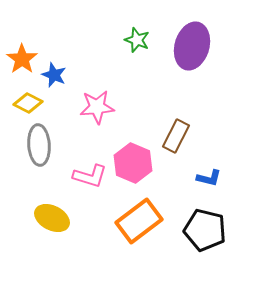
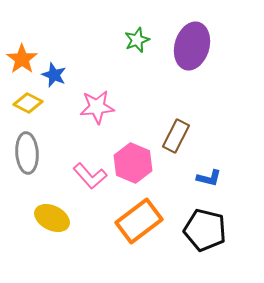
green star: rotated 30 degrees clockwise
gray ellipse: moved 12 px left, 8 px down
pink L-shape: rotated 32 degrees clockwise
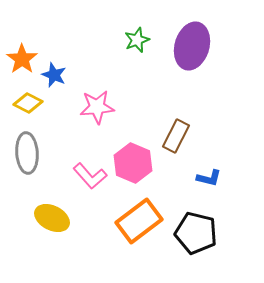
black pentagon: moved 9 px left, 3 px down
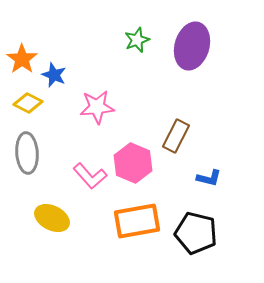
orange rectangle: moved 2 px left; rotated 27 degrees clockwise
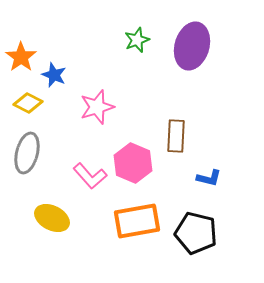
orange star: moved 1 px left, 2 px up
pink star: rotated 12 degrees counterclockwise
brown rectangle: rotated 24 degrees counterclockwise
gray ellipse: rotated 18 degrees clockwise
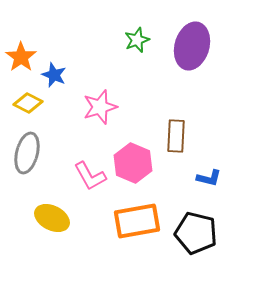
pink star: moved 3 px right
pink L-shape: rotated 12 degrees clockwise
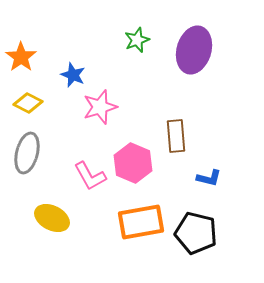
purple ellipse: moved 2 px right, 4 px down
blue star: moved 19 px right
brown rectangle: rotated 8 degrees counterclockwise
orange rectangle: moved 4 px right, 1 px down
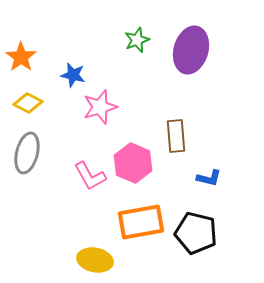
purple ellipse: moved 3 px left
blue star: rotated 10 degrees counterclockwise
yellow ellipse: moved 43 px right, 42 px down; rotated 16 degrees counterclockwise
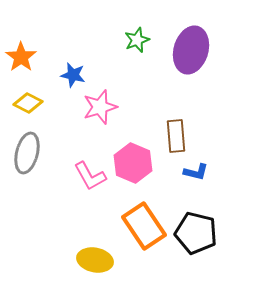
blue L-shape: moved 13 px left, 6 px up
orange rectangle: moved 3 px right, 4 px down; rotated 66 degrees clockwise
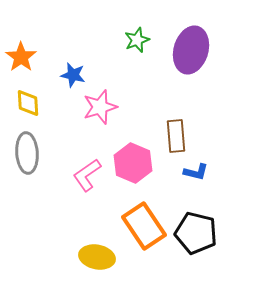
yellow diamond: rotated 60 degrees clockwise
gray ellipse: rotated 18 degrees counterclockwise
pink L-shape: moved 3 px left, 1 px up; rotated 84 degrees clockwise
yellow ellipse: moved 2 px right, 3 px up
